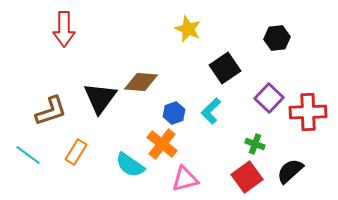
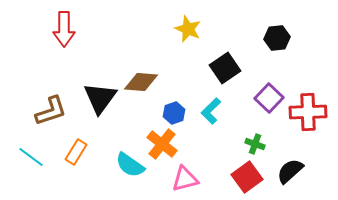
cyan line: moved 3 px right, 2 px down
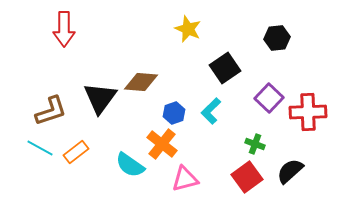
orange rectangle: rotated 20 degrees clockwise
cyan line: moved 9 px right, 9 px up; rotated 8 degrees counterclockwise
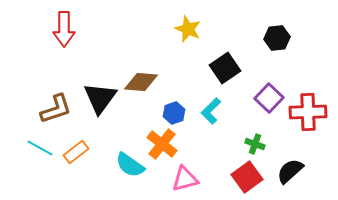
brown L-shape: moved 5 px right, 2 px up
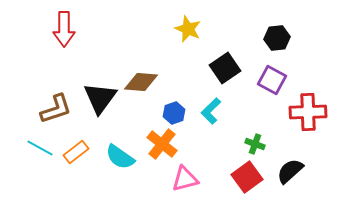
purple square: moved 3 px right, 18 px up; rotated 16 degrees counterclockwise
cyan semicircle: moved 10 px left, 8 px up
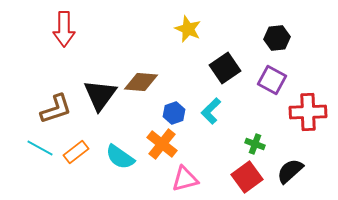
black triangle: moved 3 px up
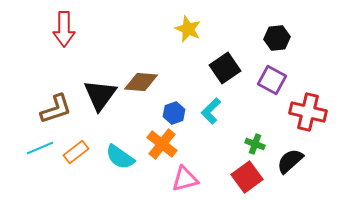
red cross: rotated 15 degrees clockwise
cyan line: rotated 52 degrees counterclockwise
black semicircle: moved 10 px up
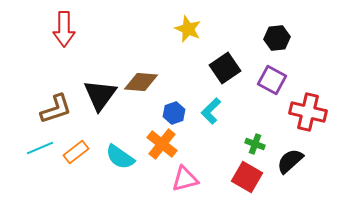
red square: rotated 24 degrees counterclockwise
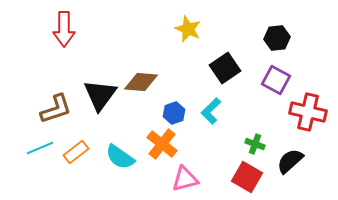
purple square: moved 4 px right
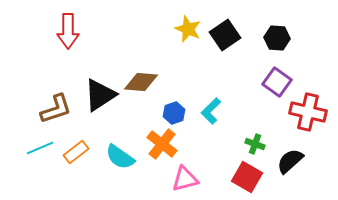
red arrow: moved 4 px right, 2 px down
black hexagon: rotated 10 degrees clockwise
black square: moved 33 px up
purple square: moved 1 px right, 2 px down; rotated 8 degrees clockwise
black triangle: rotated 21 degrees clockwise
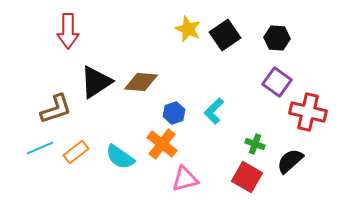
black triangle: moved 4 px left, 13 px up
cyan L-shape: moved 3 px right
